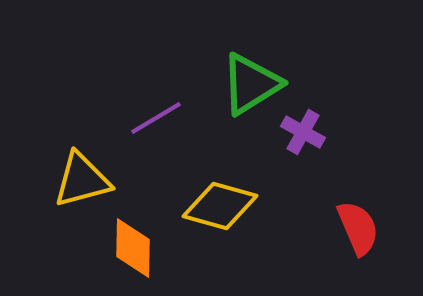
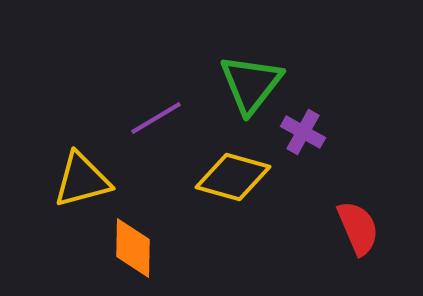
green triangle: rotated 20 degrees counterclockwise
yellow diamond: moved 13 px right, 29 px up
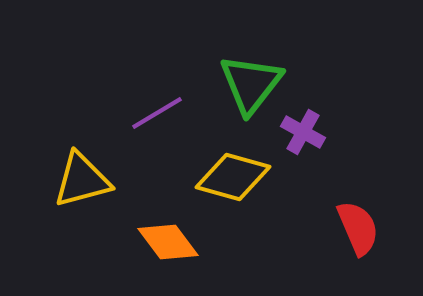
purple line: moved 1 px right, 5 px up
orange diamond: moved 35 px right, 6 px up; rotated 38 degrees counterclockwise
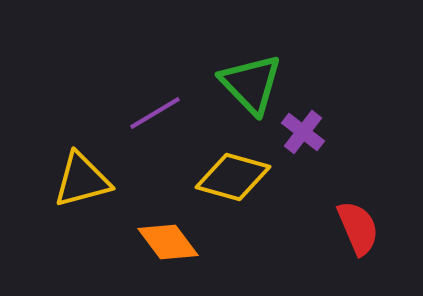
green triangle: rotated 22 degrees counterclockwise
purple line: moved 2 px left
purple cross: rotated 9 degrees clockwise
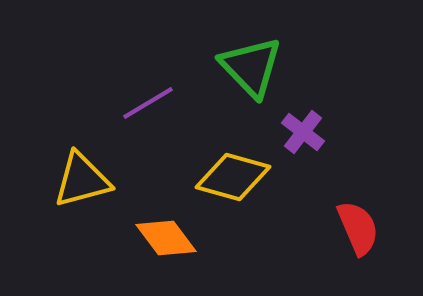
green triangle: moved 17 px up
purple line: moved 7 px left, 10 px up
orange diamond: moved 2 px left, 4 px up
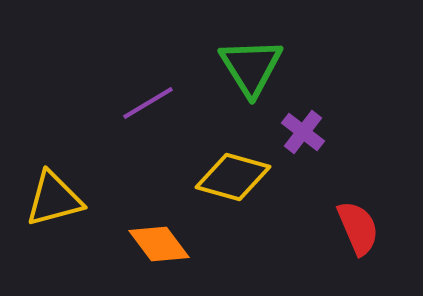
green triangle: rotated 12 degrees clockwise
yellow triangle: moved 28 px left, 19 px down
orange diamond: moved 7 px left, 6 px down
